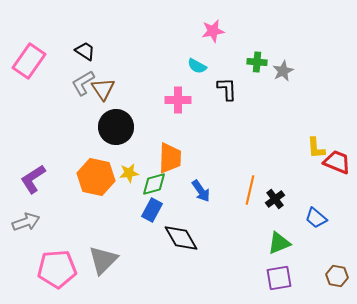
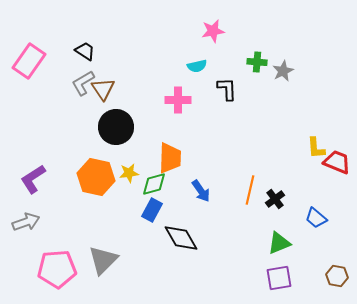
cyan semicircle: rotated 42 degrees counterclockwise
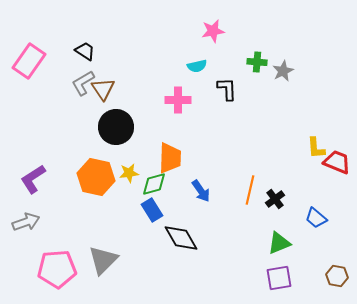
blue rectangle: rotated 60 degrees counterclockwise
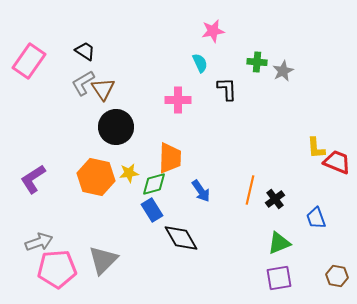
cyan semicircle: moved 3 px right, 3 px up; rotated 102 degrees counterclockwise
blue trapezoid: rotated 30 degrees clockwise
gray arrow: moved 13 px right, 20 px down
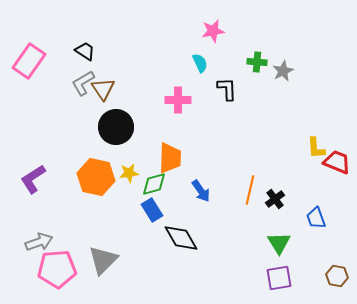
green triangle: rotated 40 degrees counterclockwise
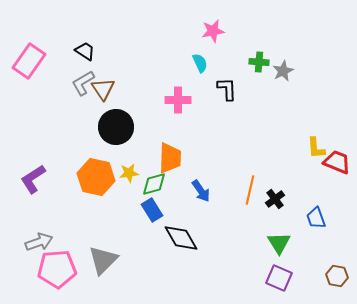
green cross: moved 2 px right
purple square: rotated 32 degrees clockwise
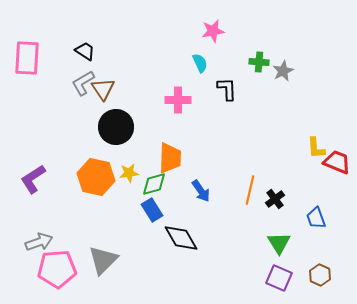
pink rectangle: moved 2 px left, 3 px up; rotated 32 degrees counterclockwise
brown hexagon: moved 17 px left, 1 px up; rotated 15 degrees clockwise
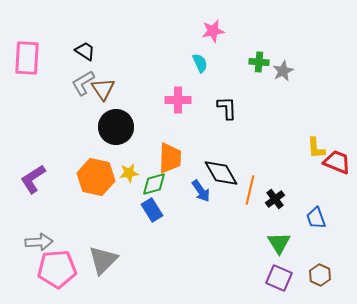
black L-shape: moved 19 px down
black diamond: moved 40 px right, 65 px up
gray arrow: rotated 16 degrees clockwise
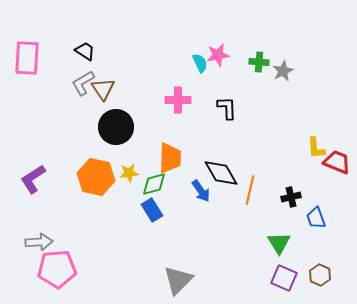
pink star: moved 5 px right, 24 px down
black cross: moved 16 px right, 2 px up; rotated 24 degrees clockwise
gray triangle: moved 75 px right, 20 px down
purple square: moved 5 px right
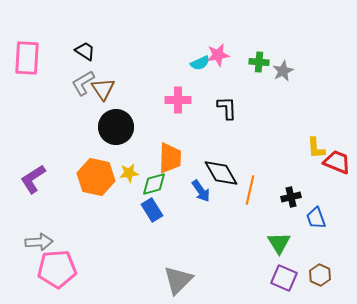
cyan semicircle: rotated 90 degrees clockwise
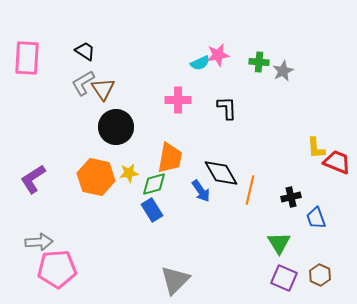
orange trapezoid: rotated 8 degrees clockwise
gray triangle: moved 3 px left
